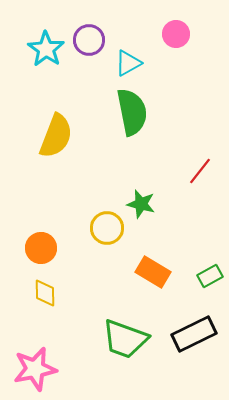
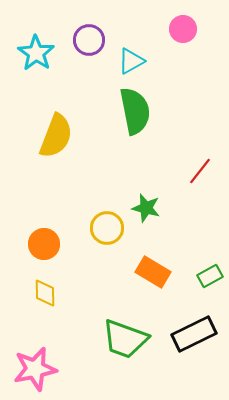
pink circle: moved 7 px right, 5 px up
cyan star: moved 10 px left, 4 px down
cyan triangle: moved 3 px right, 2 px up
green semicircle: moved 3 px right, 1 px up
green star: moved 5 px right, 4 px down
orange circle: moved 3 px right, 4 px up
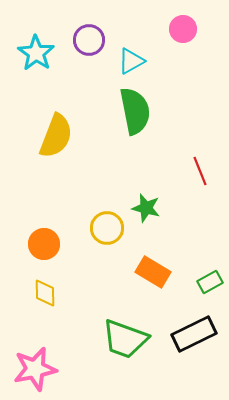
red line: rotated 60 degrees counterclockwise
green rectangle: moved 6 px down
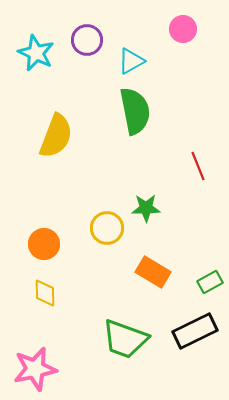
purple circle: moved 2 px left
cyan star: rotated 9 degrees counterclockwise
red line: moved 2 px left, 5 px up
green star: rotated 16 degrees counterclockwise
black rectangle: moved 1 px right, 3 px up
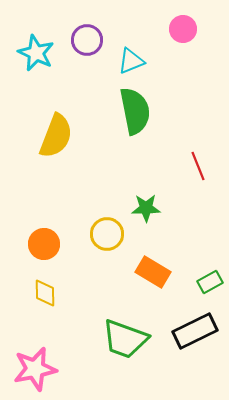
cyan triangle: rotated 8 degrees clockwise
yellow circle: moved 6 px down
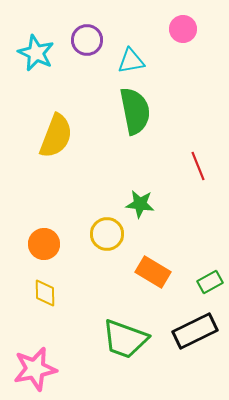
cyan triangle: rotated 12 degrees clockwise
green star: moved 6 px left, 4 px up; rotated 8 degrees clockwise
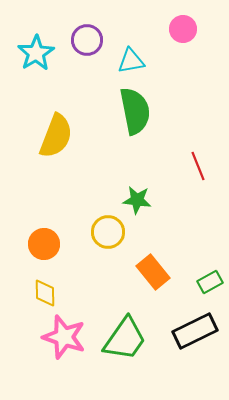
cyan star: rotated 15 degrees clockwise
green star: moved 3 px left, 4 px up
yellow circle: moved 1 px right, 2 px up
orange rectangle: rotated 20 degrees clockwise
green trapezoid: rotated 75 degrees counterclockwise
pink star: moved 29 px right, 32 px up; rotated 30 degrees clockwise
